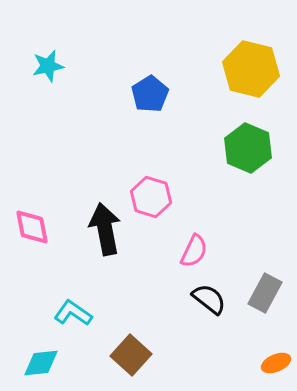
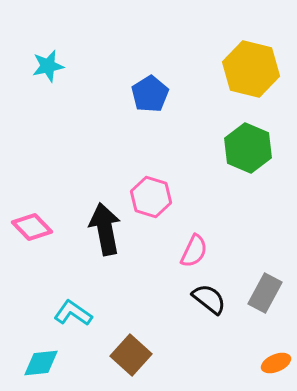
pink diamond: rotated 33 degrees counterclockwise
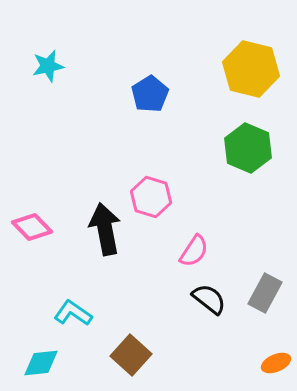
pink semicircle: rotated 8 degrees clockwise
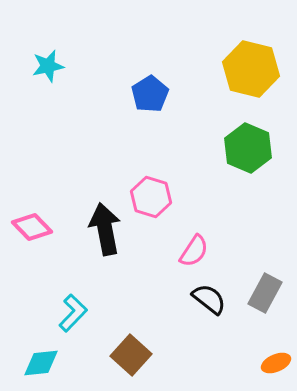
cyan L-shape: rotated 99 degrees clockwise
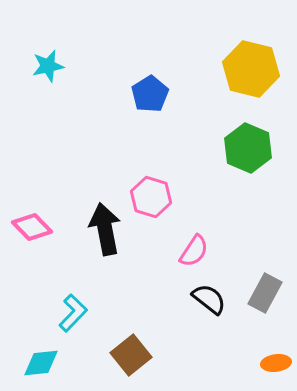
brown square: rotated 9 degrees clockwise
orange ellipse: rotated 16 degrees clockwise
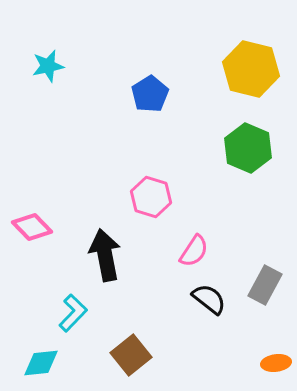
black arrow: moved 26 px down
gray rectangle: moved 8 px up
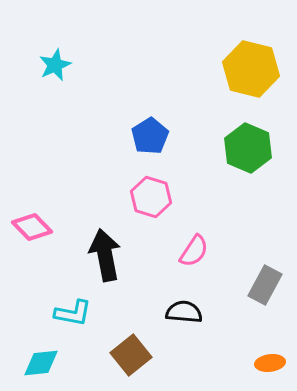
cyan star: moved 7 px right, 1 px up; rotated 12 degrees counterclockwise
blue pentagon: moved 42 px down
black semicircle: moved 25 px left, 13 px down; rotated 33 degrees counterclockwise
cyan L-shape: rotated 57 degrees clockwise
orange ellipse: moved 6 px left
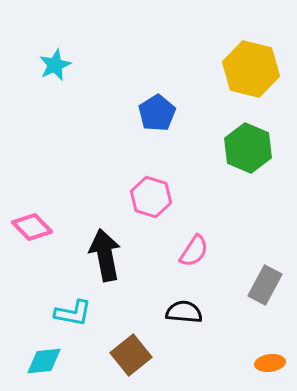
blue pentagon: moved 7 px right, 23 px up
cyan diamond: moved 3 px right, 2 px up
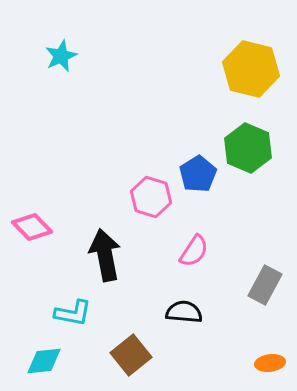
cyan star: moved 6 px right, 9 px up
blue pentagon: moved 41 px right, 61 px down
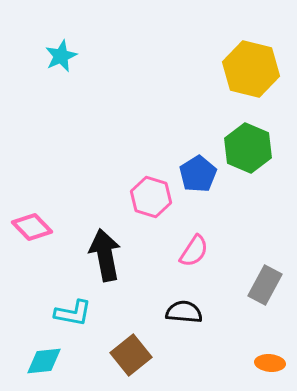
orange ellipse: rotated 12 degrees clockwise
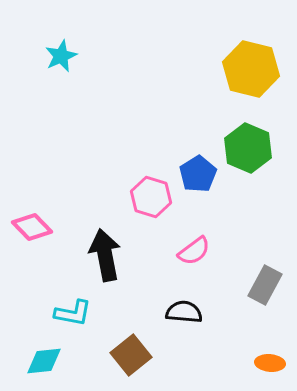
pink semicircle: rotated 20 degrees clockwise
